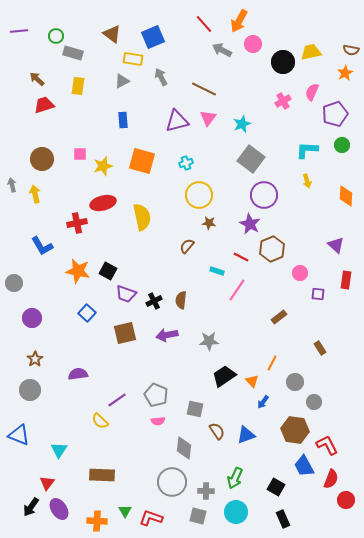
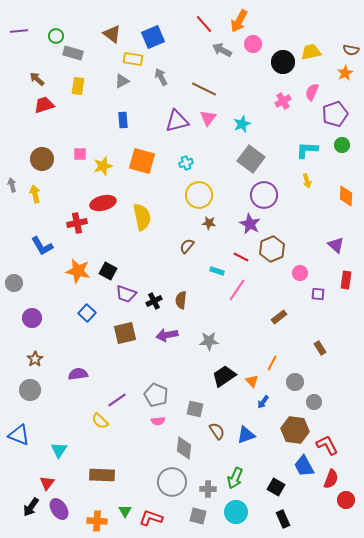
gray cross at (206, 491): moved 2 px right, 2 px up
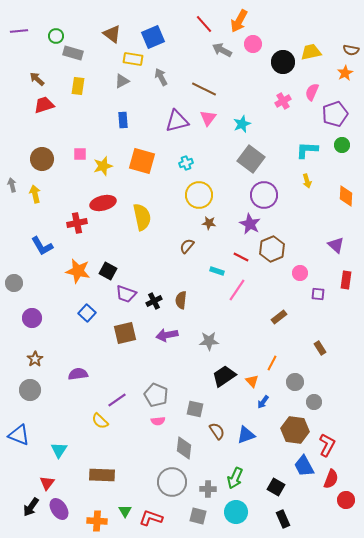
red L-shape at (327, 445): rotated 55 degrees clockwise
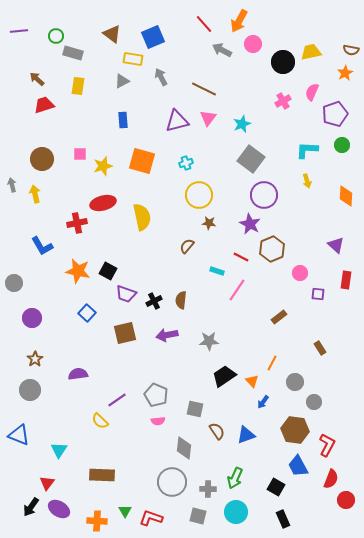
blue trapezoid at (304, 466): moved 6 px left
purple ellipse at (59, 509): rotated 25 degrees counterclockwise
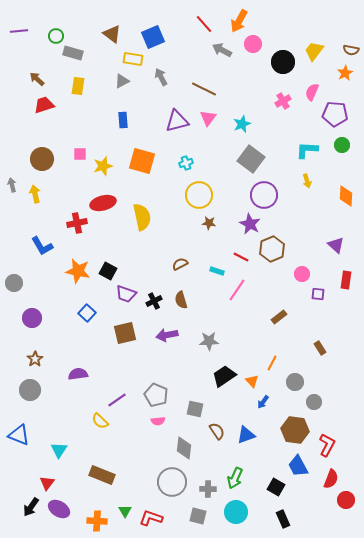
yellow trapezoid at (311, 52): moved 3 px right, 1 px up; rotated 40 degrees counterclockwise
purple pentagon at (335, 114): rotated 25 degrees clockwise
brown semicircle at (187, 246): moved 7 px left, 18 px down; rotated 21 degrees clockwise
pink circle at (300, 273): moved 2 px right, 1 px down
brown semicircle at (181, 300): rotated 24 degrees counterclockwise
brown rectangle at (102, 475): rotated 20 degrees clockwise
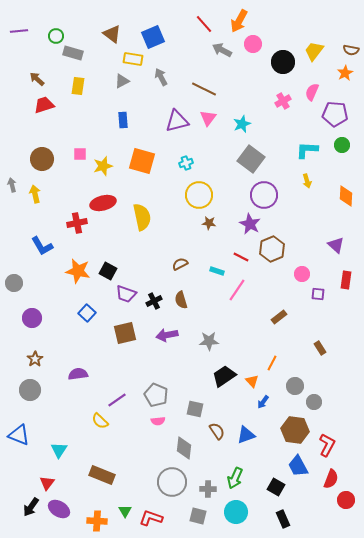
gray circle at (295, 382): moved 4 px down
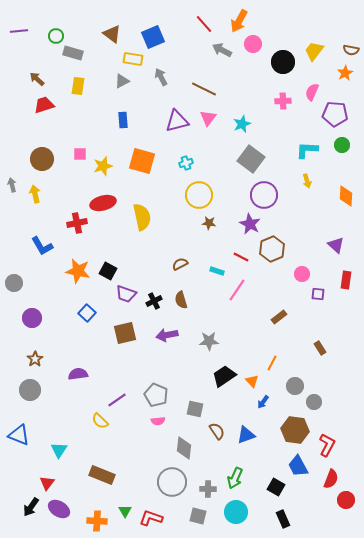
pink cross at (283, 101): rotated 28 degrees clockwise
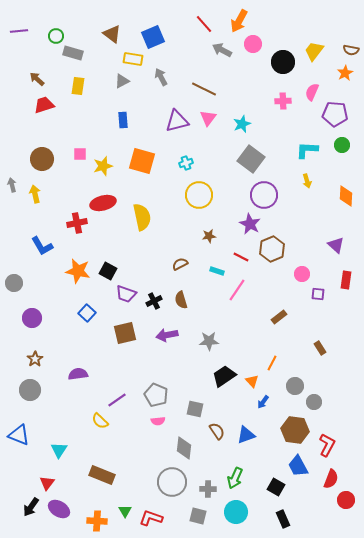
brown star at (209, 223): moved 13 px down; rotated 16 degrees counterclockwise
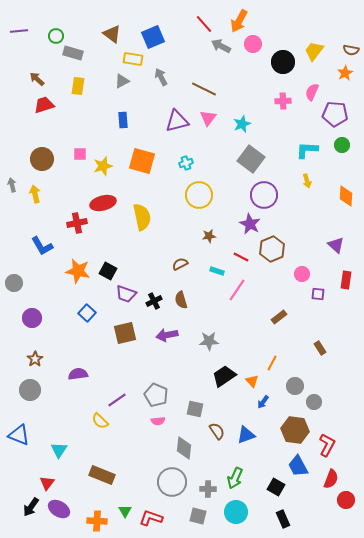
gray arrow at (222, 50): moved 1 px left, 4 px up
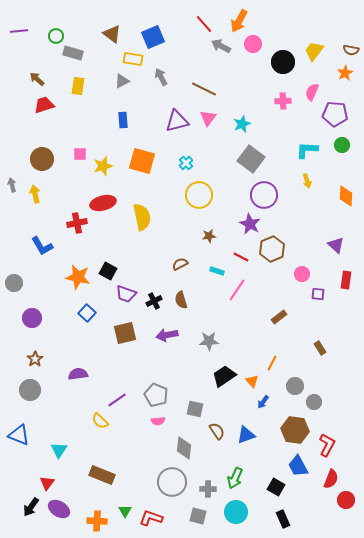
cyan cross at (186, 163): rotated 24 degrees counterclockwise
orange star at (78, 271): moved 6 px down
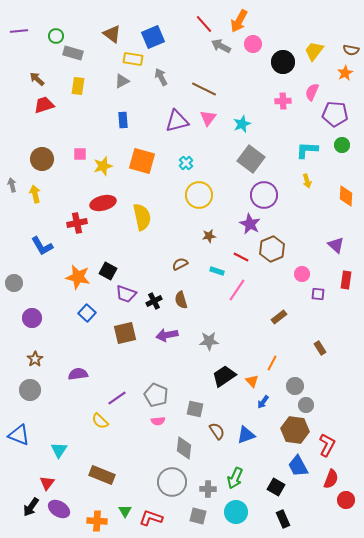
purple line at (117, 400): moved 2 px up
gray circle at (314, 402): moved 8 px left, 3 px down
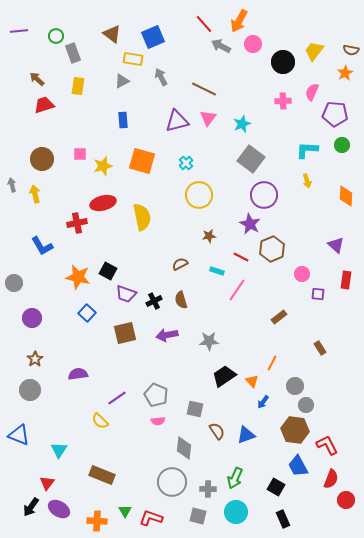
gray rectangle at (73, 53): rotated 54 degrees clockwise
red L-shape at (327, 445): rotated 55 degrees counterclockwise
